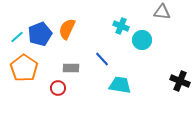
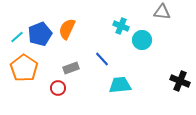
gray rectangle: rotated 21 degrees counterclockwise
cyan trapezoid: rotated 15 degrees counterclockwise
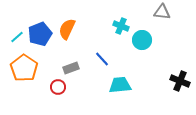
red circle: moved 1 px up
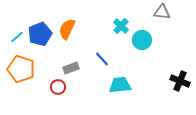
cyan cross: rotated 21 degrees clockwise
orange pentagon: moved 3 px left, 1 px down; rotated 16 degrees counterclockwise
